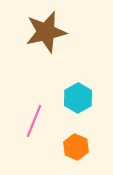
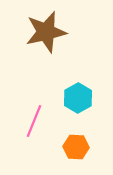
orange hexagon: rotated 20 degrees counterclockwise
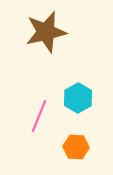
pink line: moved 5 px right, 5 px up
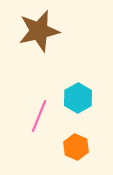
brown star: moved 7 px left, 1 px up
orange hexagon: rotated 20 degrees clockwise
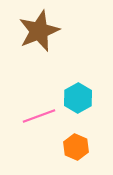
brown star: rotated 9 degrees counterclockwise
pink line: rotated 48 degrees clockwise
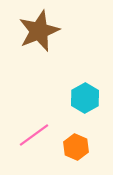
cyan hexagon: moved 7 px right
pink line: moved 5 px left, 19 px down; rotated 16 degrees counterclockwise
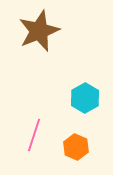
pink line: rotated 36 degrees counterclockwise
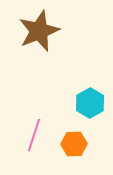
cyan hexagon: moved 5 px right, 5 px down
orange hexagon: moved 2 px left, 3 px up; rotated 25 degrees counterclockwise
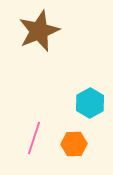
pink line: moved 3 px down
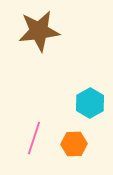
brown star: rotated 15 degrees clockwise
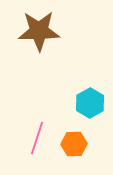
brown star: rotated 6 degrees clockwise
pink line: moved 3 px right
